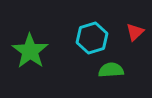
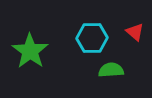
red triangle: rotated 36 degrees counterclockwise
cyan hexagon: rotated 16 degrees clockwise
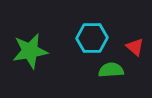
red triangle: moved 15 px down
green star: rotated 27 degrees clockwise
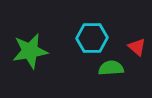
red triangle: moved 2 px right
green semicircle: moved 2 px up
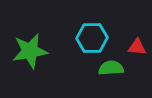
red triangle: rotated 36 degrees counterclockwise
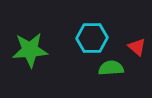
red triangle: rotated 36 degrees clockwise
green star: moved 1 px up; rotated 6 degrees clockwise
